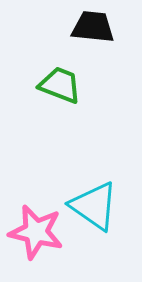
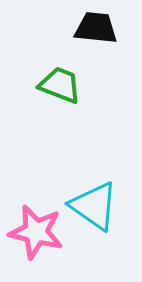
black trapezoid: moved 3 px right, 1 px down
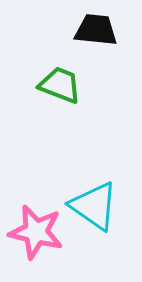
black trapezoid: moved 2 px down
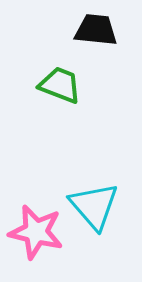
cyan triangle: rotated 14 degrees clockwise
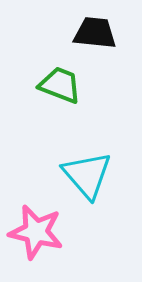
black trapezoid: moved 1 px left, 3 px down
cyan triangle: moved 7 px left, 31 px up
